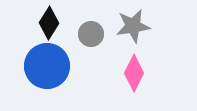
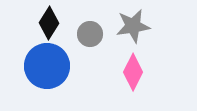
gray circle: moved 1 px left
pink diamond: moved 1 px left, 1 px up
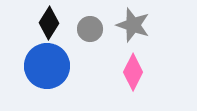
gray star: moved 1 px up; rotated 28 degrees clockwise
gray circle: moved 5 px up
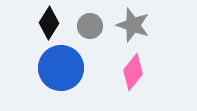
gray circle: moved 3 px up
blue circle: moved 14 px right, 2 px down
pink diamond: rotated 12 degrees clockwise
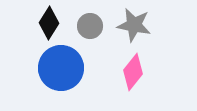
gray star: moved 1 px right; rotated 8 degrees counterclockwise
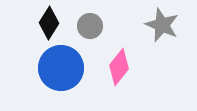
gray star: moved 28 px right; rotated 12 degrees clockwise
pink diamond: moved 14 px left, 5 px up
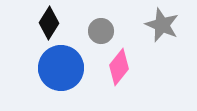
gray circle: moved 11 px right, 5 px down
